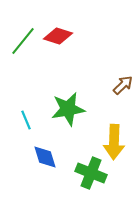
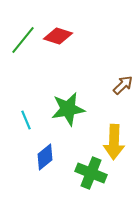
green line: moved 1 px up
blue diamond: rotated 68 degrees clockwise
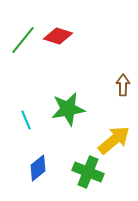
brown arrow: rotated 45 degrees counterclockwise
yellow arrow: moved 2 px up; rotated 132 degrees counterclockwise
blue diamond: moved 7 px left, 11 px down
green cross: moved 3 px left, 1 px up
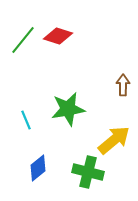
green cross: rotated 8 degrees counterclockwise
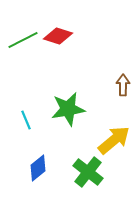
green line: rotated 24 degrees clockwise
green cross: rotated 24 degrees clockwise
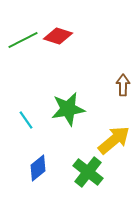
cyan line: rotated 12 degrees counterclockwise
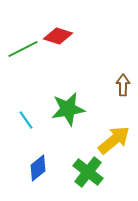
green line: moved 9 px down
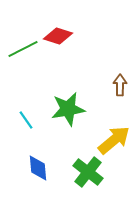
brown arrow: moved 3 px left
blue diamond: rotated 56 degrees counterclockwise
